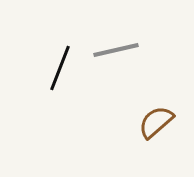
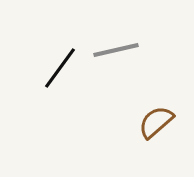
black line: rotated 15 degrees clockwise
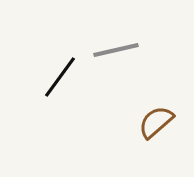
black line: moved 9 px down
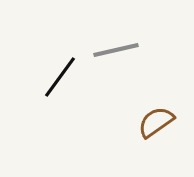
brown semicircle: rotated 6 degrees clockwise
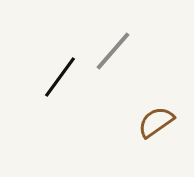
gray line: moved 3 px left, 1 px down; rotated 36 degrees counterclockwise
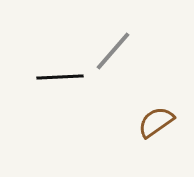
black line: rotated 51 degrees clockwise
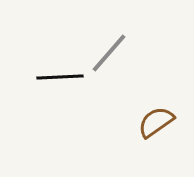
gray line: moved 4 px left, 2 px down
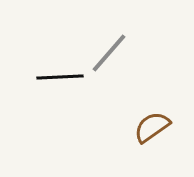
brown semicircle: moved 4 px left, 5 px down
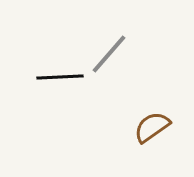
gray line: moved 1 px down
